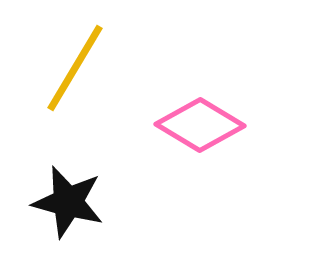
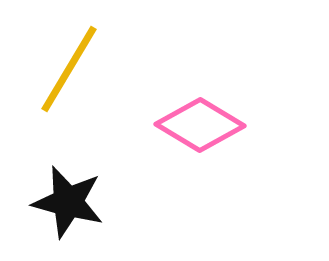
yellow line: moved 6 px left, 1 px down
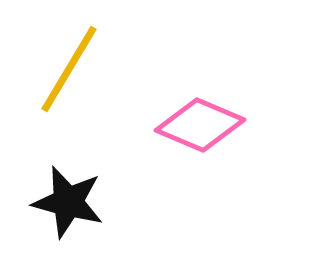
pink diamond: rotated 8 degrees counterclockwise
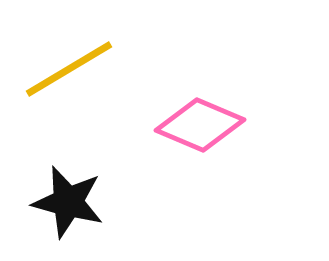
yellow line: rotated 28 degrees clockwise
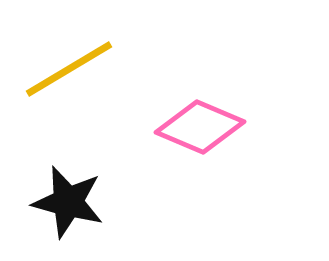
pink diamond: moved 2 px down
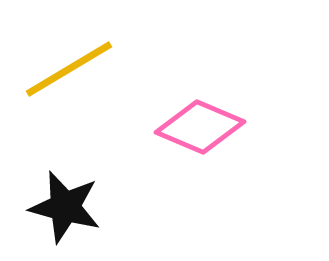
black star: moved 3 px left, 5 px down
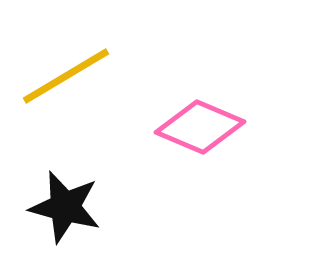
yellow line: moved 3 px left, 7 px down
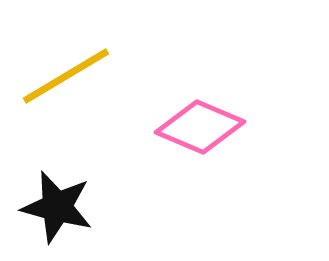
black star: moved 8 px left
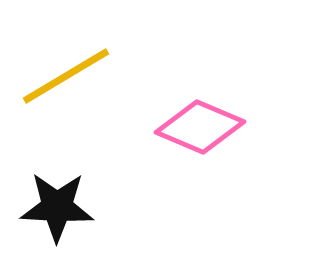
black star: rotated 12 degrees counterclockwise
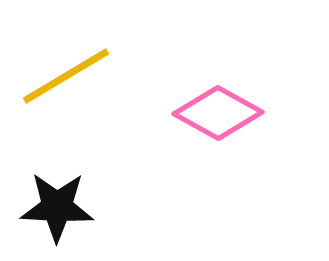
pink diamond: moved 18 px right, 14 px up; rotated 6 degrees clockwise
